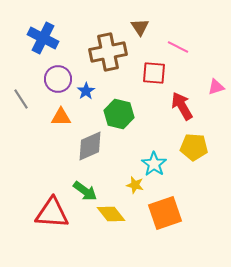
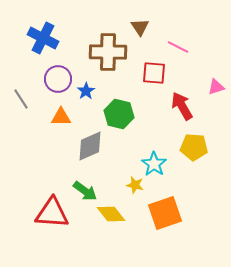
brown cross: rotated 12 degrees clockwise
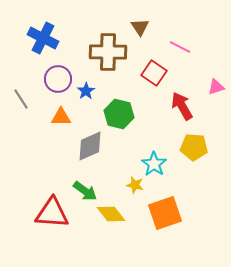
pink line: moved 2 px right
red square: rotated 30 degrees clockwise
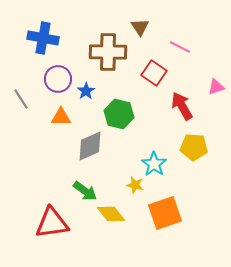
blue cross: rotated 16 degrees counterclockwise
red triangle: moved 10 px down; rotated 12 degrees counterclockwise
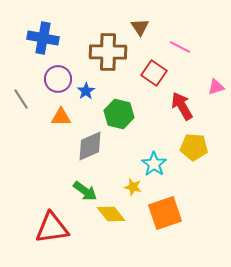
yellow star: moved 2 px left, 2 px down
red triangle: moved 5 px down
